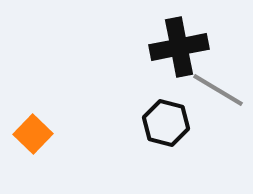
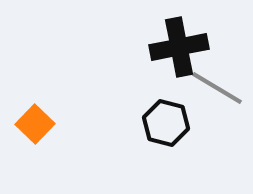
gray line: moved 1 px left, 2 px up
orange square: moved 2 px right, 10 px up
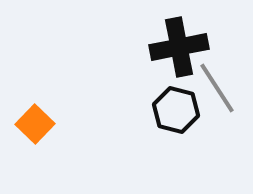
gray line: rotated 26 degrees clockwise
black hexagon: moved 10 px right, 13 px up
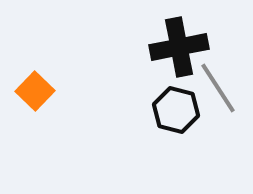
gray line: moved 1 px right
orange square: moved 33 px up
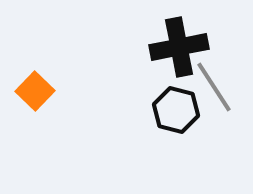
gray line: moved 4 px left, 1 px up
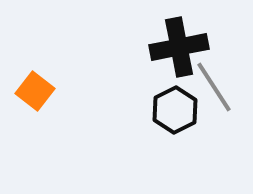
orange square: rotated 6 degrees counterclockwise
black hexagon: moved 1 px left; rotated 18 degrees clockwise
